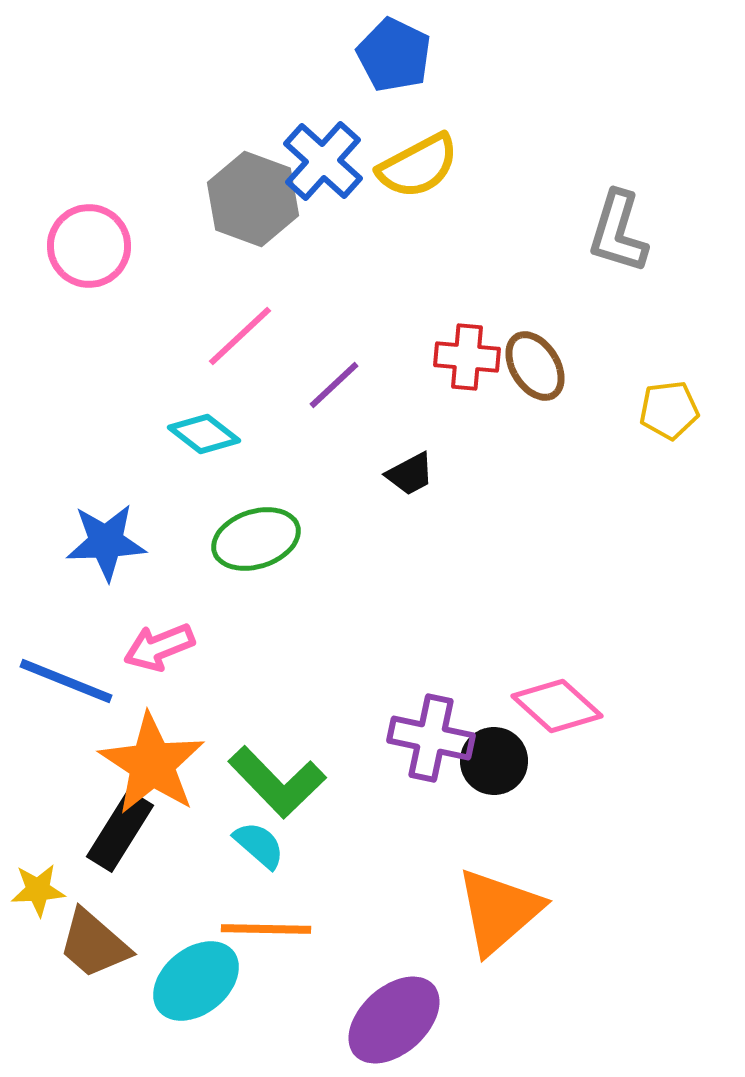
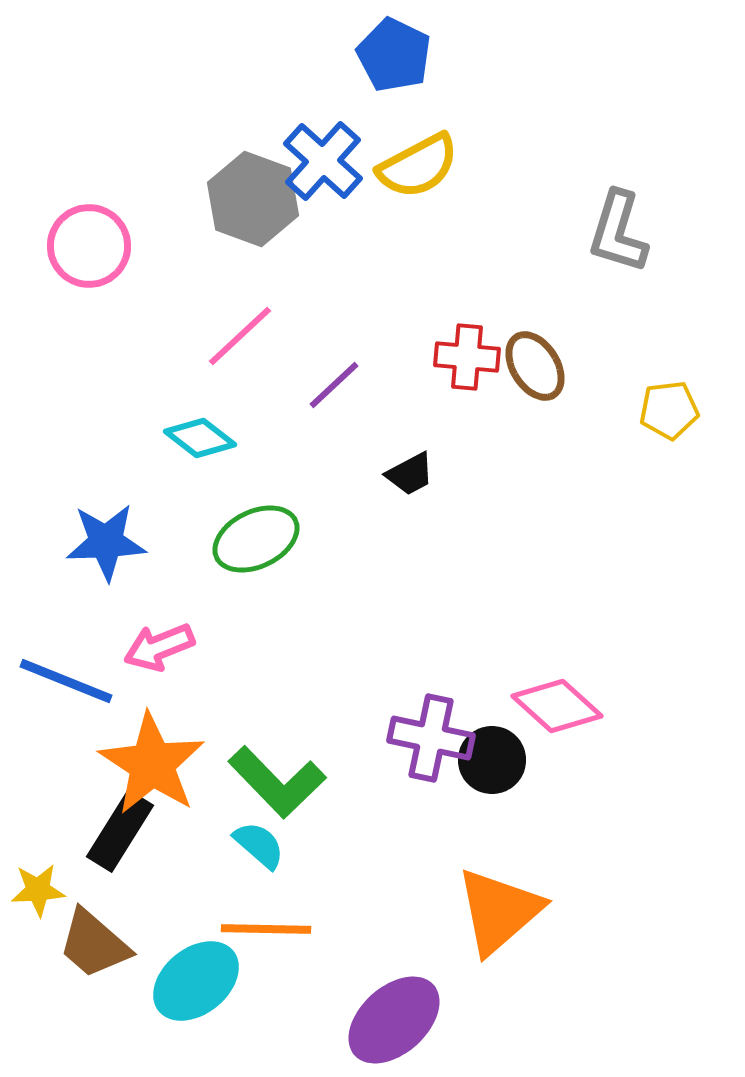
cyan diamond: moved 4 px left, 4 px down
green ellipse: rotated 8 degrees counterclockwise
black circle: moved 2 px left, 1 px up
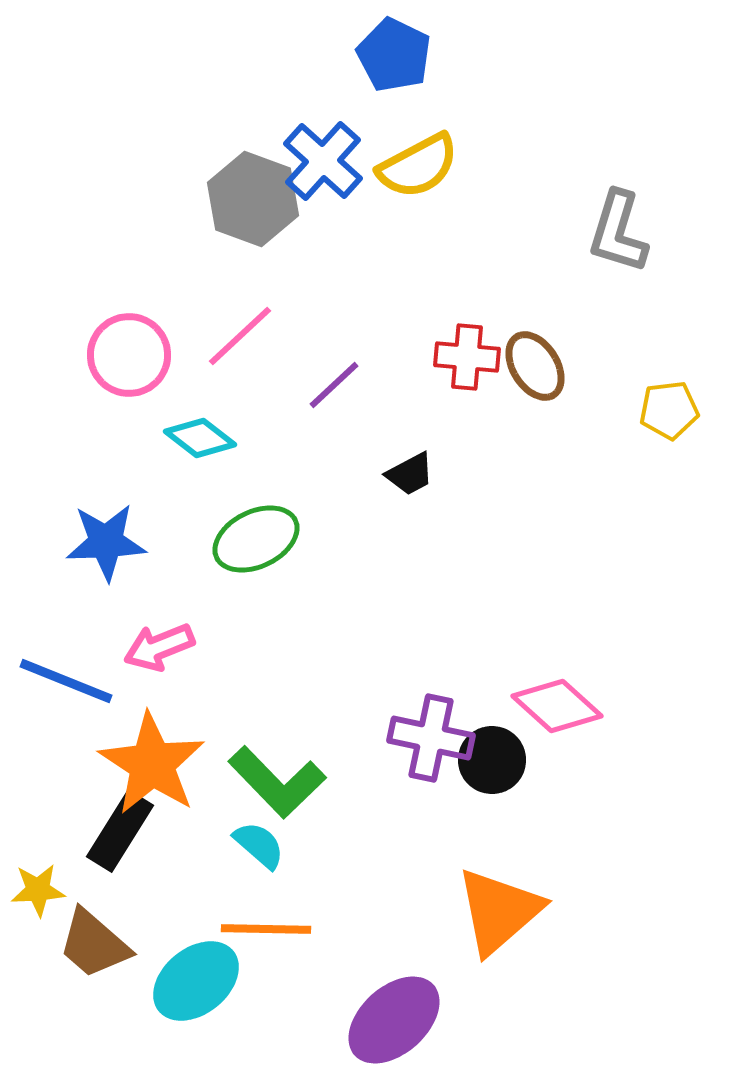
pink circle: moved 40 px right, 109 px down
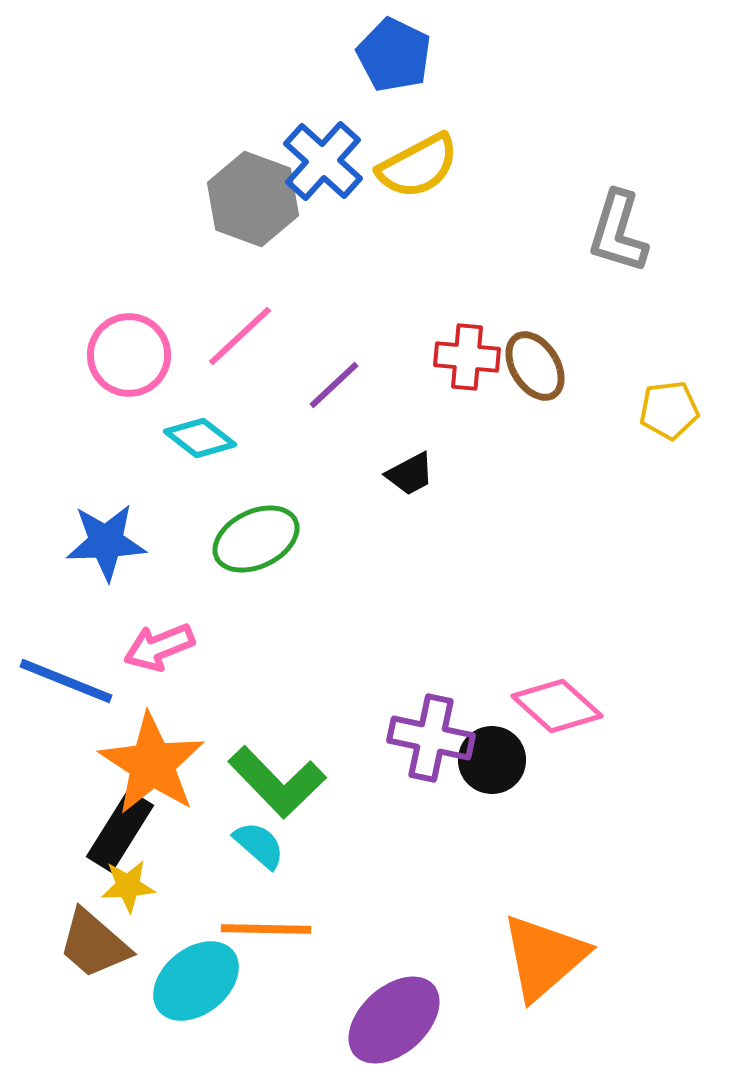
yellow star: moved 90 px right, 4 px up
orange triangle: moved 45 px right, 46 px down
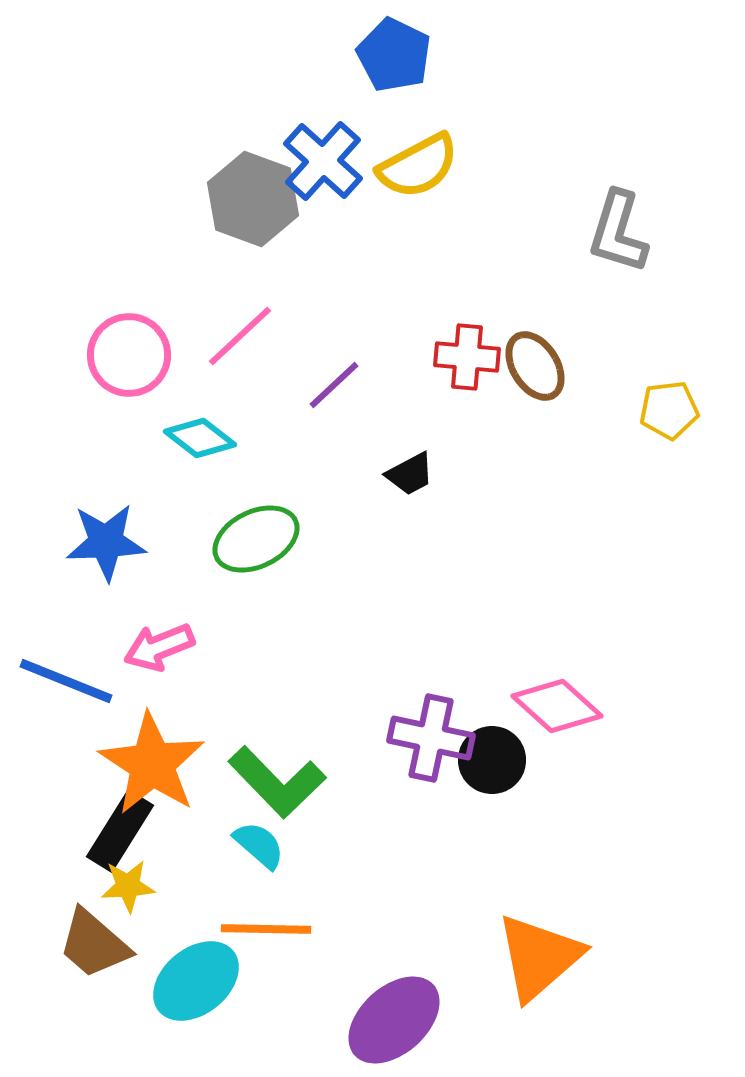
orange triangle: moved 5 px left
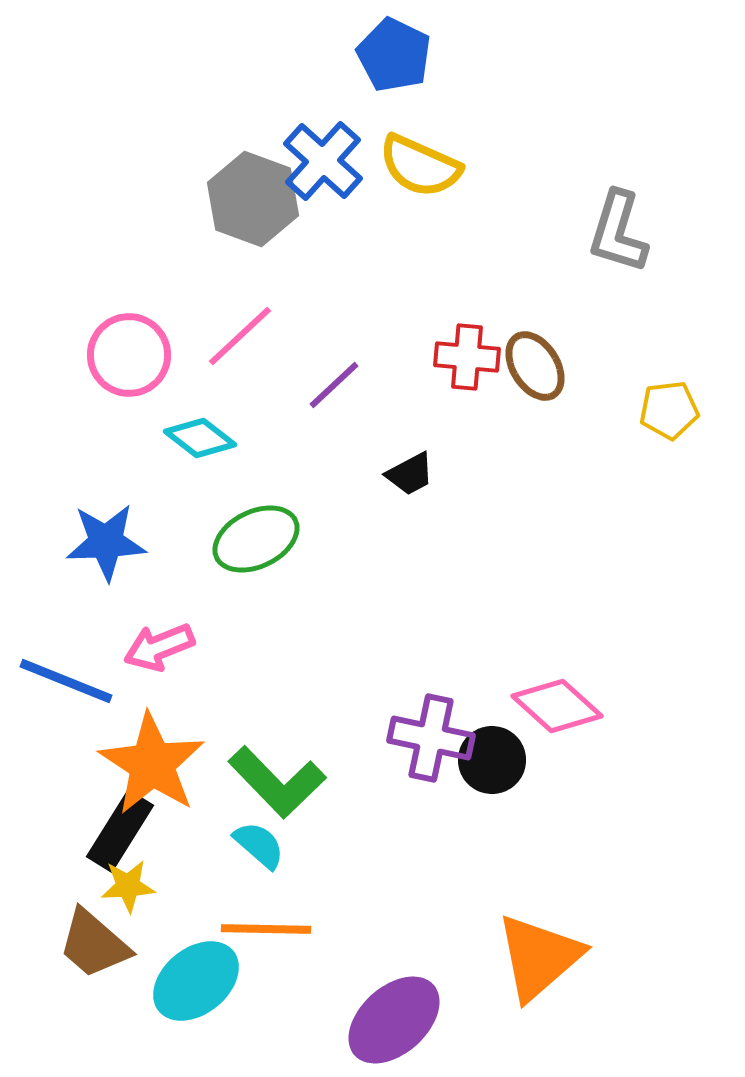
yellow semicircle: moved 2 px right; rotated 52 degrees clockwise
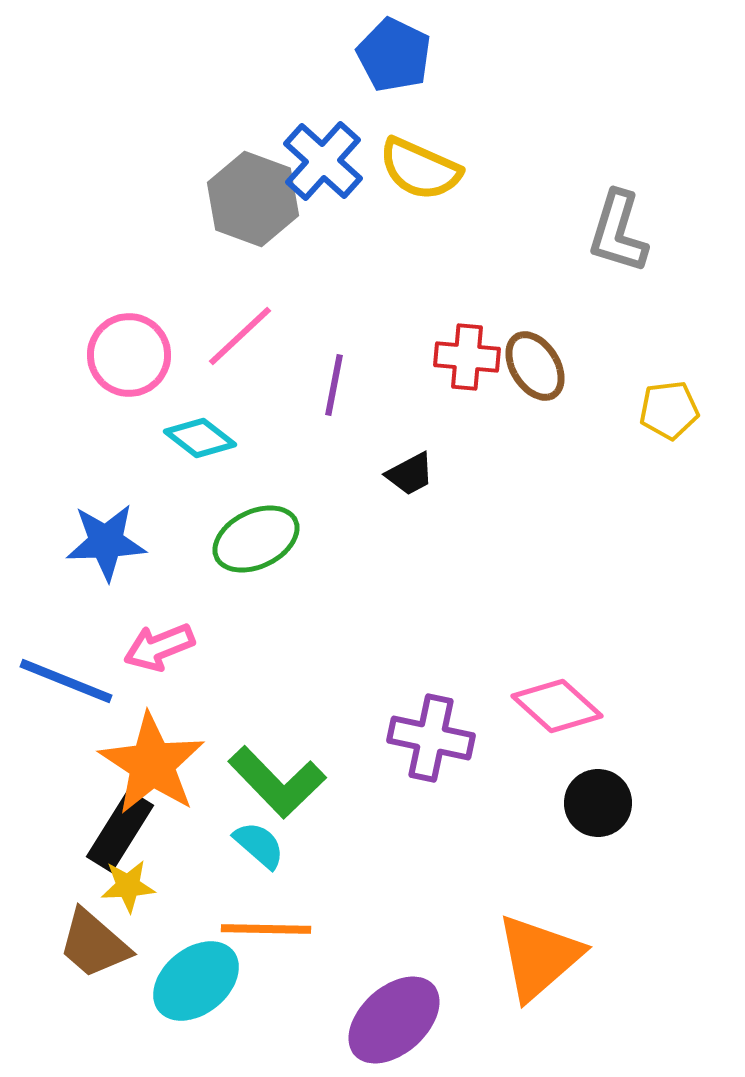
yellow semicircle: moved 3 px down
purple line: rotated 36 degrees counterclockwise
black circle: moved 106 px right, 43 px down
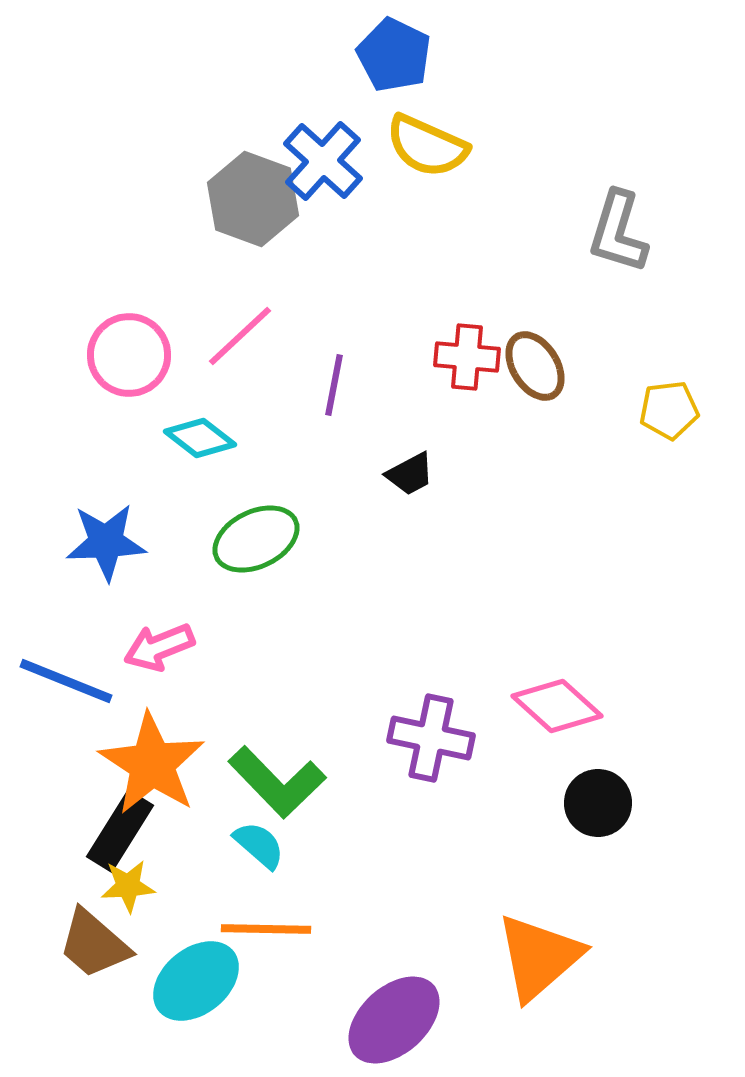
yellow semicircle: moved 7 px right, 23 px up
